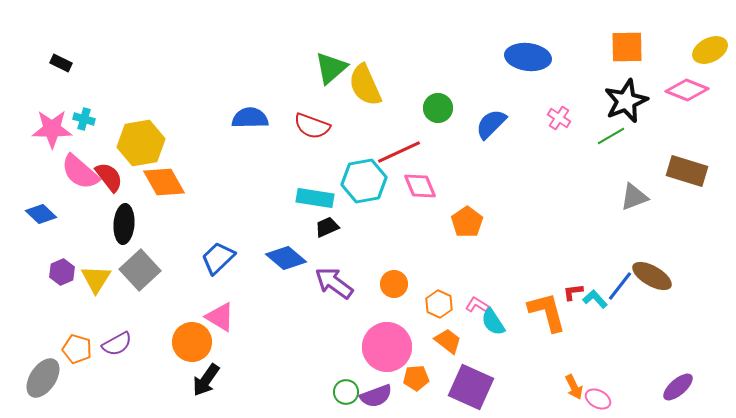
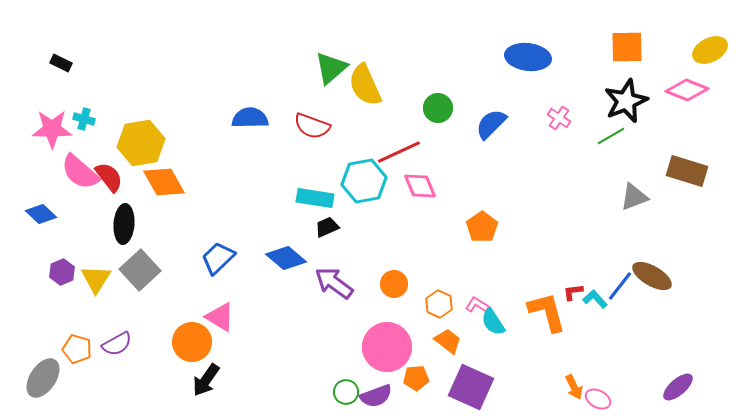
orange pentagon at (467, 222): moved 15 px right, 5 px down
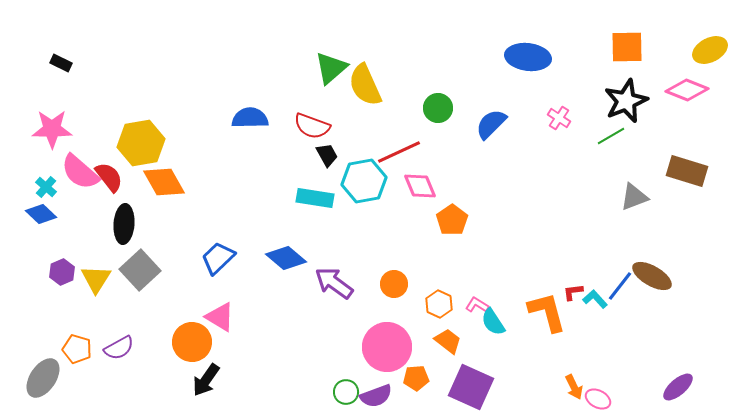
cyan cross at (84, 119): moved 38 px left, 68 px down; rotated 25 degrees clockwise
black trapezoid at (327, 227): moved 72 px up; rotated 85 degrees clockwise
orange pentagon at (482, 227): moved 30 px left, 7 px up
purple semicircle at (117, 344): moved 2 px right, 4 px down
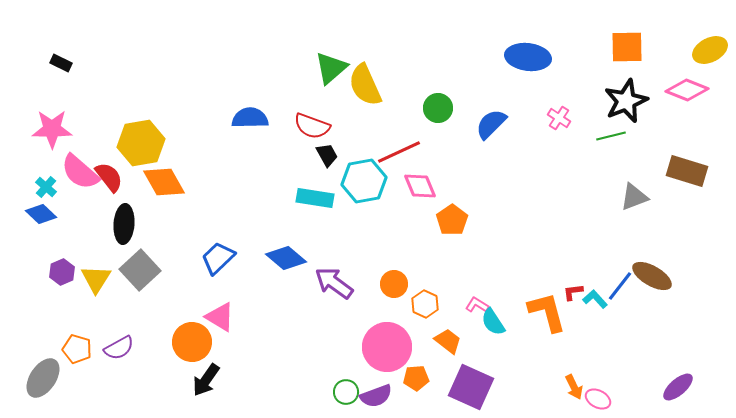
green line at (611, 136): rotated 16 degrees clockwise
orange hexagon at (439, 304): moved 14 px left
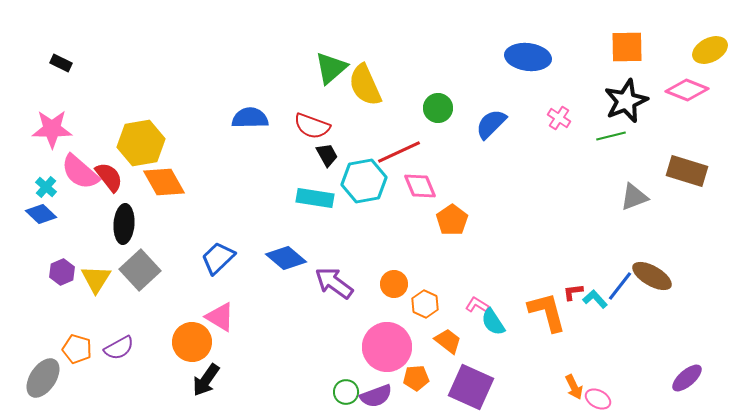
purple ellipse at (678, 387): moved 9 px right, 9 px up
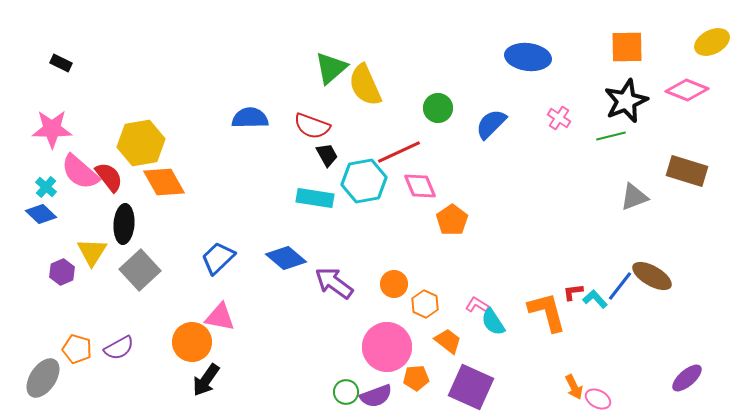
yellow ellipse at (710, 50): moved 2 px right, 8 px up
yellow triangle at (96, 279): moved 4 px left, 27 px up
pink triangle at (220, 317): rotated 20 degrees counterclockwise
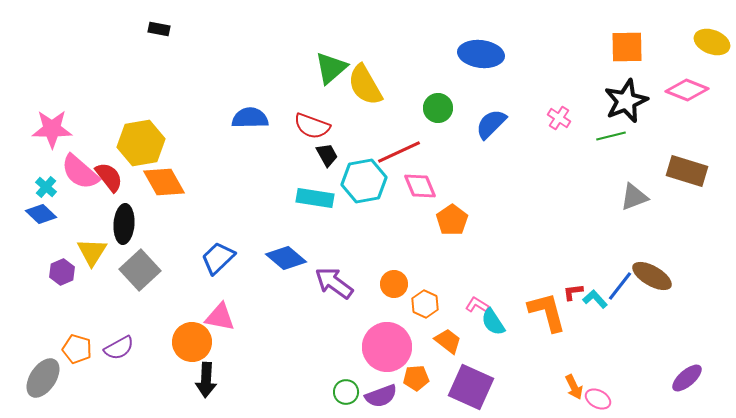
yellow ellipse at (712, 42): rotated 48 degrees clockwise
blue ellipse at (528, 57): moved 47 px left, 3 px up
black rectangle at (61, 63): moved 98 px right, 34 px up; rotated 15 degrees counterclockwise
yellow semicircle at (365, 85): rotated 6 degrees counterclockwise
black arrow at (206, 380): rotated 32 degrees counterclockwise
purple semicircle at (376, 396): moved 5 px right
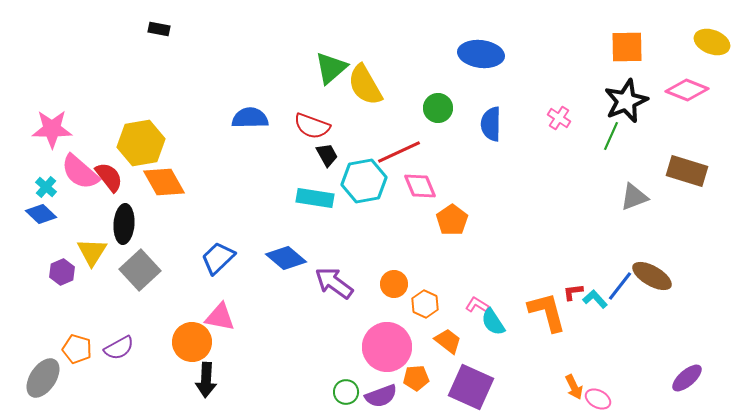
blue semicircle at (491, 124): rotated 44 degrees counterclockwise
green line at (611, 136): rotated 52 degrees counterclockwise
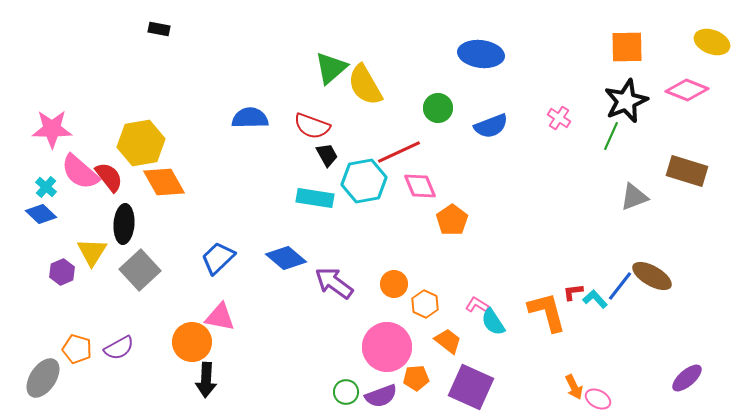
blue semicircle at (491, 124): moved 2 px down; rotated 112 degrees counterclockwise
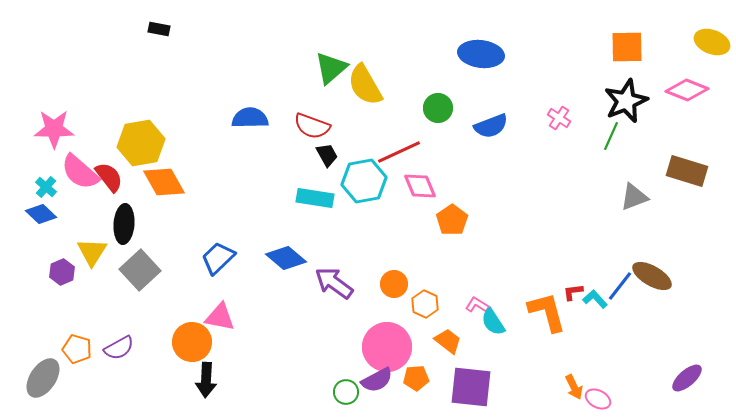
pink star at (52, 129): moved 2 px right
purple square at (471, 387): rotated 18 degrees counterclockwise
purple semicircle at (381, 396): moved 4 px left, 16 px up; rotated 8 degrees counterclockwise
